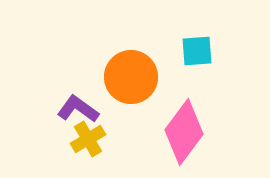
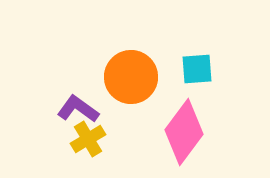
cyan square: moved 18 px down
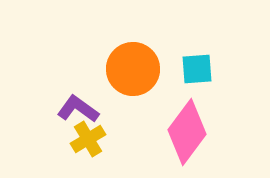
orange circle: moved 2 px right, 8 px up
pink diamond: moved 3 px right
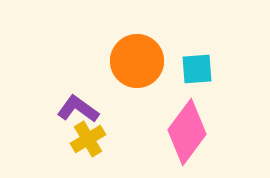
orange circle: moved 4 px right, 8 px up
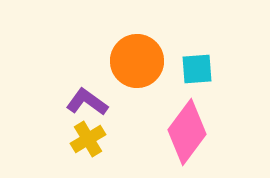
purple L-shape: moved 9 px right, 7 px up
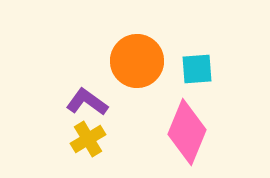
pink diamond: rotated 14 degrees counterclockwise
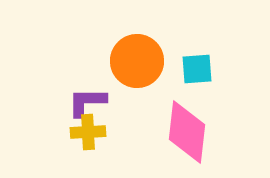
purple L-shape: rotated 36 degrees counterclockwise
pink diamond: rotated 16 degrees counterclockwise
yellow cross: moved 7 px up; rotated 28 degrees clockwise
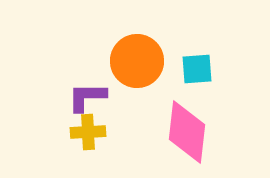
purple L-shape: moved 5 px up
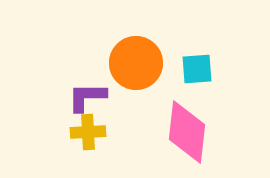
orange circle: moved 1 px left, 2 px down
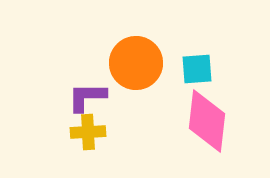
pink diamond: moved 20 px right, 11 px up
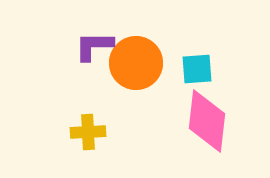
purple L-shape: moved 7 px right, 51 px up
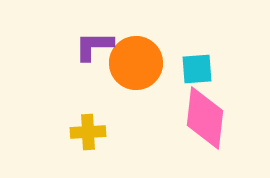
pink diamond: moved 2 px left, 3 px up
